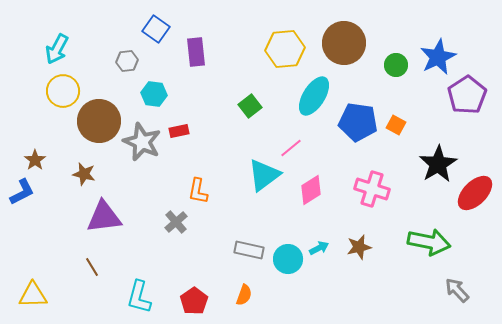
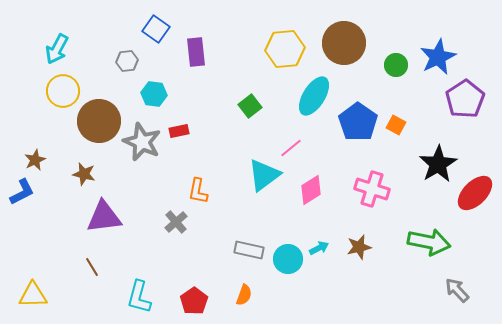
purple pentagon at (467, 95): moved 2 px left, 4 px down
blue pentagon at (358, 122): rotated 27 degrees clockwise
brown star at (35, 160): rotated 10 degrees clockwise
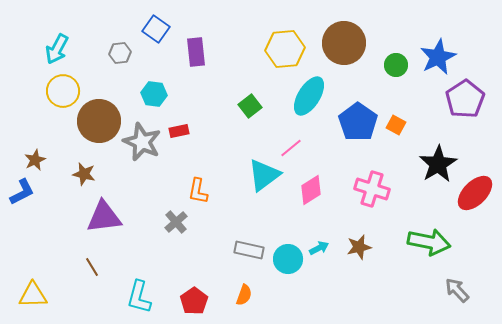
gray hexagon at (127, 61): moved 7 px left, 8 px up
cyan ellipse at (314, 96): moved 5 px left
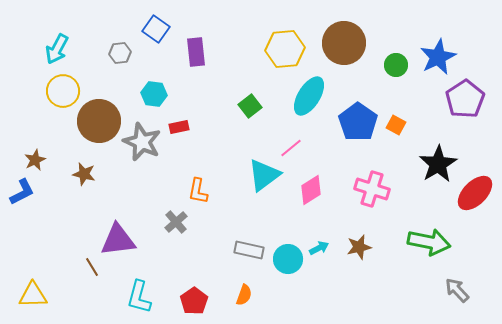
red rectangle at (179, 131): moved 4 px up
purple triangle at (104, 217): moved 14 px right, 23 px down
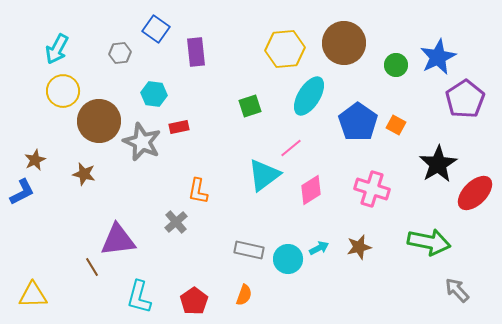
green square at (250, 106): rotated 20 degrees clockwise
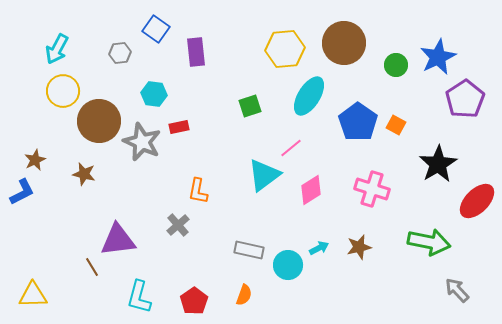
red ellipse at (475, 193): moved 2 px right, 8 px down
gray cross at (176, 222): moved 2 px right, 3 px down
cyan circle at (288, 259): moved 6 px down
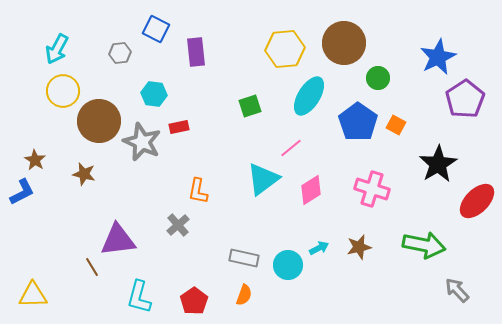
blue square at (156, 29): rotated 8 degrees counterclockwise
green circle at (396, 65): moved 18 px left, 13 px down
brown star at (35, 160): rotated 15 degrees counterclockwise
cyan triangle at (264, 175): moved 1 px left, 4 px down
green arrow at (429, 242): moved 5 px left, 3 px down
gray rectangle at (249, 250): moved 5 px left, 8 px down
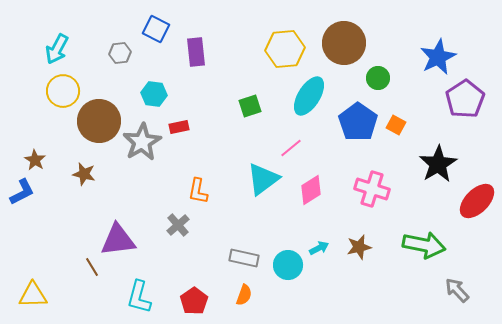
gray star at (142, 142): rotated 18 degrees clockwise
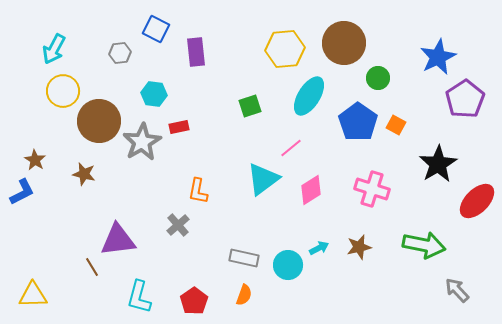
cyan arrow at (57, 49): moved 3 px left
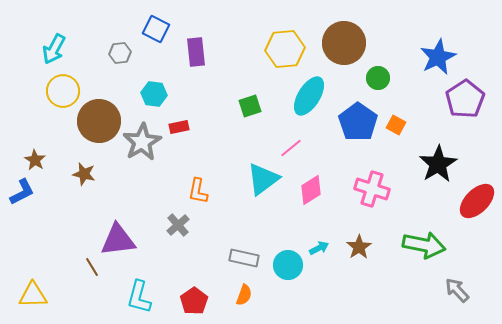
brown star at (359, 247): rotated 20 degrees counterclockwise
